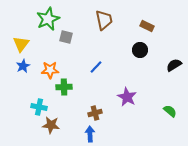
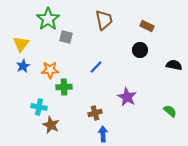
green star: rotated 10 degrees counterclockwise
black semicircle: rotated 42 degrees clockwise
brown star: rotated 18 degrees clockwise
blue arrow: moved 13 px right
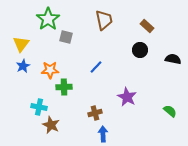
brown rectangle: rotated 16 degrees clockwise
black semicircle: moved 1 px left, 6 px up
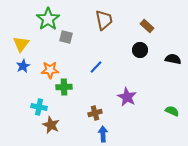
green semicircle: moved 2 px right; rotated 16 degrees counterclockwise
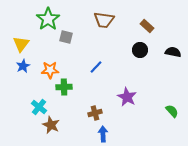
brown trapezoid: rotated 110 degrees clockwise
black semicircle: moved 7 px up
cyan cross: rotated 28 degrees clockwise
green semicircle: rotated 24 degrees clockwise
